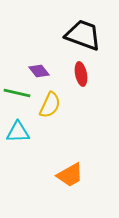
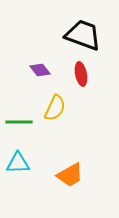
purple diamond: moved 1 px right, 1 px up
green line: moved 2 px right, 29 px down; rotated 12 degrees counterclockwise
yellow semicircle: moved 5 px right, 3 px down
cyan triangle: moved 31 px down
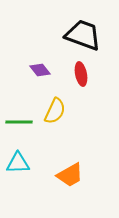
yellow semicircle: moved 3 px down
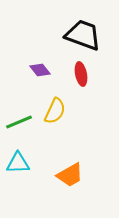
green line: rotated 24 degrees counterclockwise
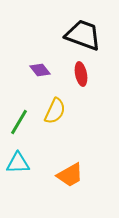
green line: rotated 36 degrees counterclockwise
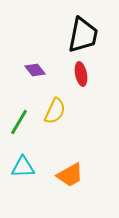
black trapezoid: rotated 81 degrees clockwise
purple diamond: moved 5 px left
cyan triangle: moved 5 px right, 4 px down
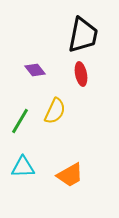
green line: moved 1 px right, 1 px up
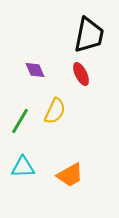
black trapezoid: moved 6 px right
purple diamond: rotated 15 degrees clockwise
red ellipse: rotated 15 degrees counterclockwise
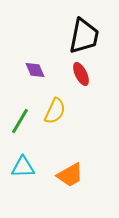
black trapezoid: moved 5 px left, 1 px down
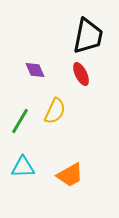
black trapezoid: moved 4 px right
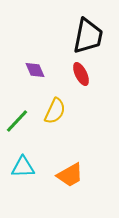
green line: moved 3 px left; rotated 12 degrees clockwise
